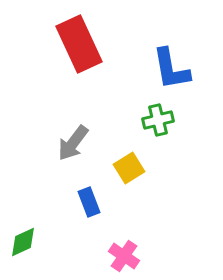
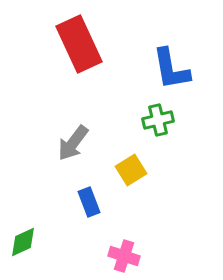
yellow square: moved 2 px right, 2 px down
pink cross: rotated 16 degrees counterclockwise
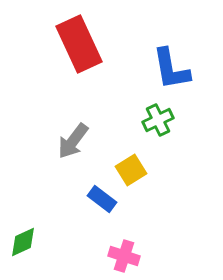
green cross: rotated 12 degrees counterclockwise
gray arrow: moved 2 px up
blue rectangle: moved 13 px right, 3 px up; rotated 32 degrees counterclockwise
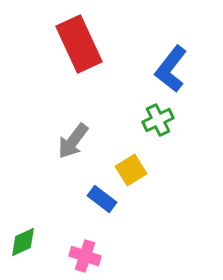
blue L-shape: rotated 48 degrees clockwise
pink cross: moved 39 px left
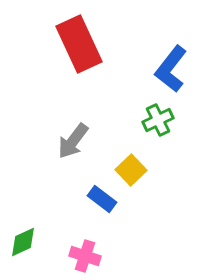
yellow square: rotated 12 degrees counterclockwise
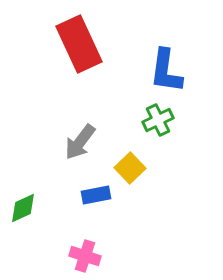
blue L-shape: moved 5 px left, 2 px down; rotated 30 degrees counterclockwise
gray arrow: moved 7 px right, 1 px down
yellow square: moved 1 px left, 2 px up
blue rectangle: moved 6 px left, 4 px up; rotated 48 degrees counterclockwise
green diamond: moved 34 px up
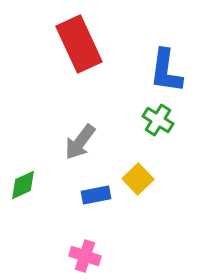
green cross: rotated 32 degrees counterclockwise
yellow square: moved 8 px right, 11 px down
green diamond: moved 23 px up
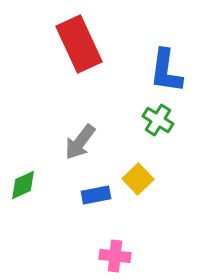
pink cross: moved 30 px right; rotated 12 degrees counterclockwise
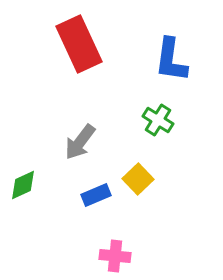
blue L-shape: moved 5 px right, 11 px up
blue rectangle: rotated 12 degrees counterclockwise
